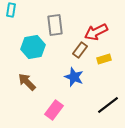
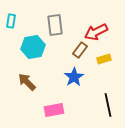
cyan rectangle: moved 11 px down
blue star: rotated 18 degrees clockwise
black line: rotated 65 degrees counterclockwise
pink rectangle: rotated 42 degrees clockwise
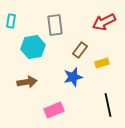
red arrow: moved 8 px right, 10 px up
yellow rectangle: moved 2 px left, 4 px down
blue star: moved 1 px left; rotated 18 degrees clockwise
brown arrow: rotated 126 degrees clockwise
pink rectangle: rotated 12 degrees counterclockwise
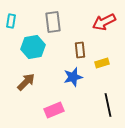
gray rectangle: moved 2 px left, 3 px up
brown rectangle: rotated 42 degrees counterclockwise
brown arrow: moved 1 px left; rotated 36 degrees counterclockwise
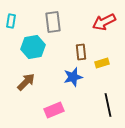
brown rectangle: moved 1 px right, 2 px down
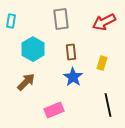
gray rectangle: moved 8 px right, 3 px up
cyan hexagon: moved 2 px down; rotated 20 degrees counterclockwise
brown rectangle: moved 10 px left
yellow rectangle: rotated 56 degrees counterclockwise
blue star: rotated 24 degrees counterclockwise
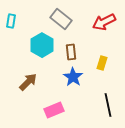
gray rectangle: rotated 45 degrees counterclockwise
cyan hexagon: moved 9 px right, 4 px up
brown arrow: moved 2 px right
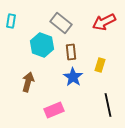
gray rectangle: moved 4 px down
cyan hexagon: rotated 10 degrees counterclockwise
yellow rectangle: moved 2 px left, 2 px down
brown arrow: rotated 30 degrees counterclockwise
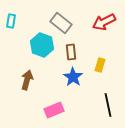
brown arrow: moved 1 px left, 2 px up
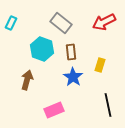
cyan rectangle: moved 2 px down; rotated 16 degrees clockwise
cyan hexagon: moved 4 px down
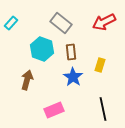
cyan rectangle: rotated 16 degrees clockwise
black line: moved 5 px left, 4 px down
